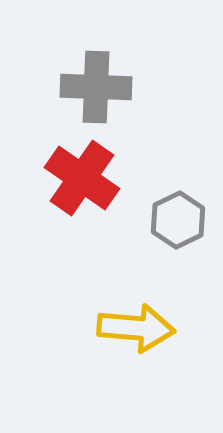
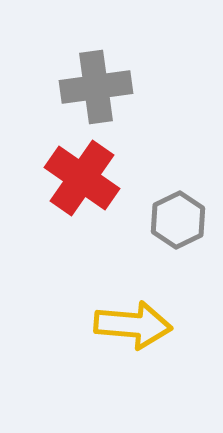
gray cross: rotated 10 degrees counterclockwise
yellow arrow: moved 3 px left, 3 px up
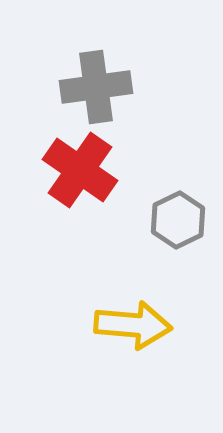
red cross: moved 2 px left, 8 px up
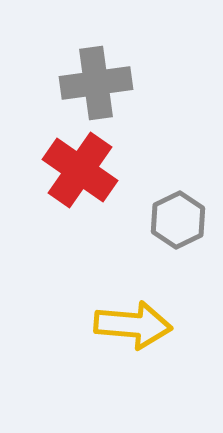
gray cross: moved 4 px up
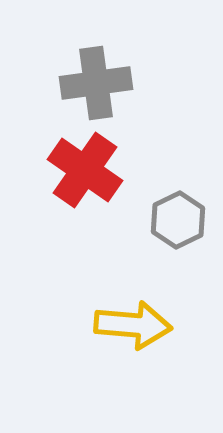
red cross: moved 5 px right
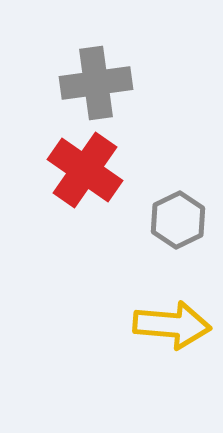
yellow arrow: moved 39 px right
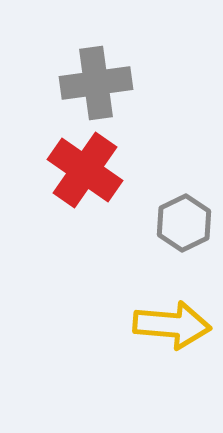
gray hexagon: moved 6 px right, 3 px down
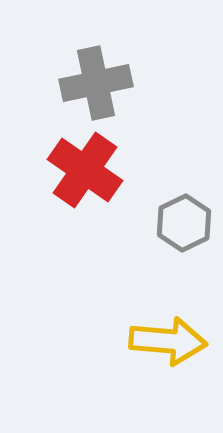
gray cross: rotated 4 degrees counterclockwise
yellow arrow: moved 4 px left, 16 px down
